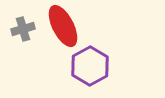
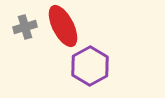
gray cross: moved 2 px right, 2 px up
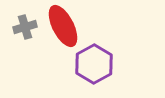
purple hexagon: moved 4 px right, 2 px up
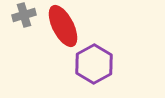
gray cross: moved 1 px left, 12 px up
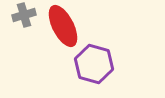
purple hexagon: rotated 15 degrees counterclockwise
